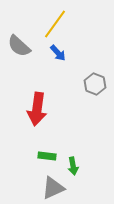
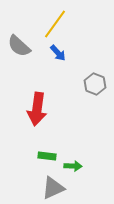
green arrow: rotated 78 degrees counterclockwise
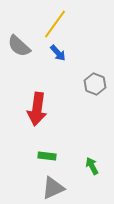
green arrow: moved 19 px right; rotated 120 degrees counterclockwise
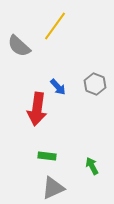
yellow line: moved 2 px down
blue arrow: moved 34 px down
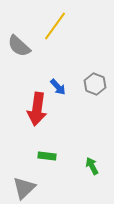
gray triangle: moved 29 px left; rotated 20 degrees counterclockwise
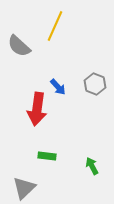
yellow line: rotated 12 degrees counterclockwise
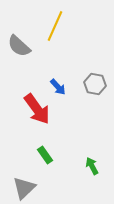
gray hexagon: rotated 10 degrees counterclockwise
red arrow: rotated 44 degrees counterclockwise
green rectangle: moved 2 px left, 1 px up; rotated 48 degrees clockwise
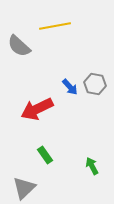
yellow line: rotated 56 degrees clockwise
blue arrow: moved 12 px right
red arrow: rotated 100 degrees clockwise
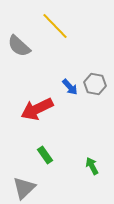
yellow line: rotated 56 degrees clockwise
